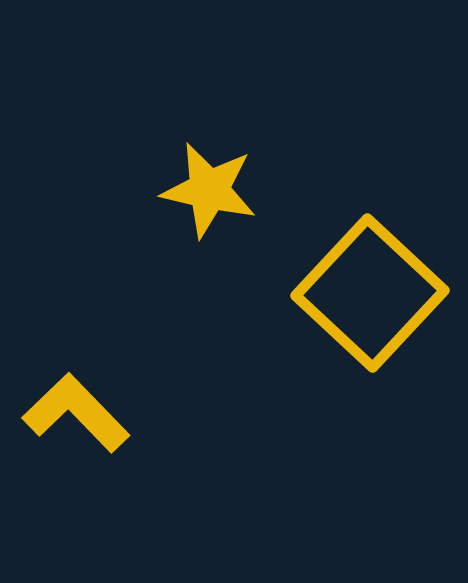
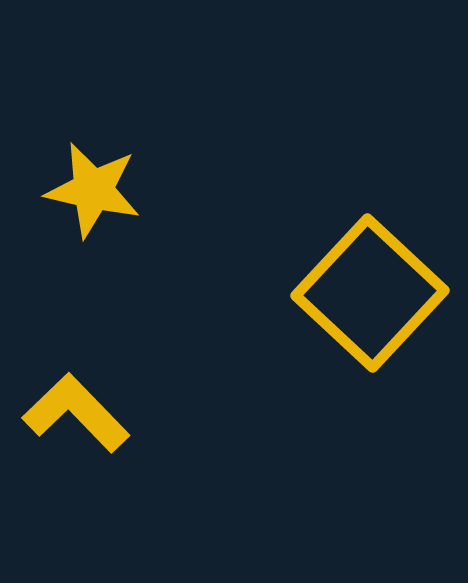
yellow star: moved 116 px left
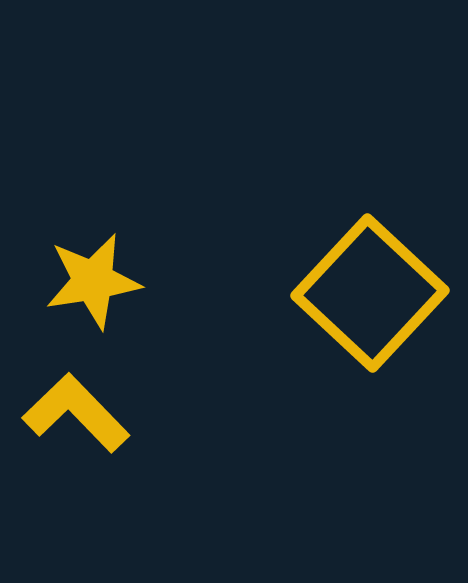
yellow star: moved 91 px down; rotated 22 degrees counterclockwise
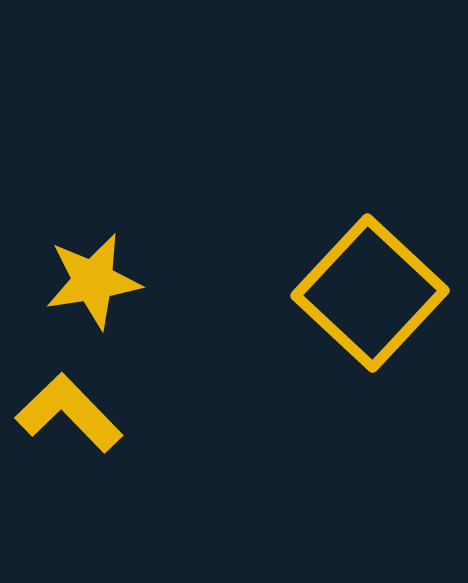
yellow L-shape: moved 7 px left
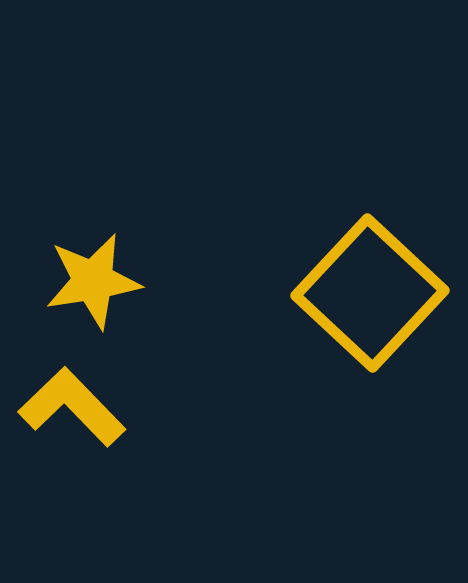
yellow L-shape: moved 3 px right, 6 px up
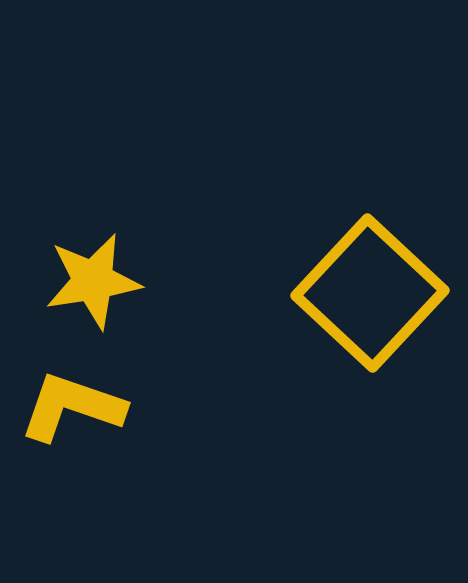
yellow L-shape: rotated 27 degrees counterclockwise
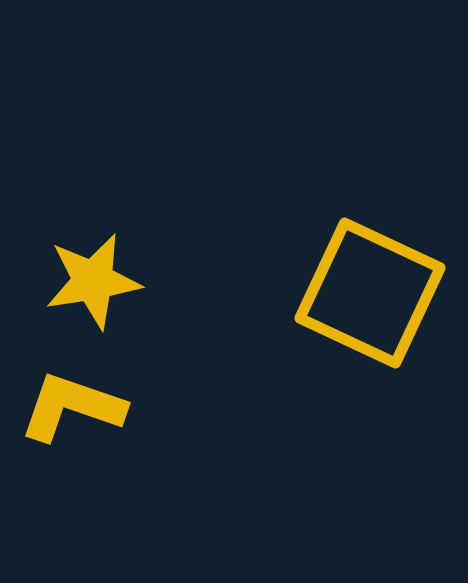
yellow square: rotated 18 degrees counterclockwise
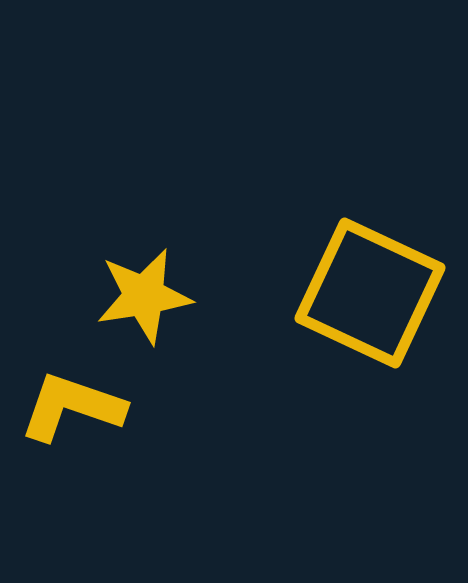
yellow star: moved 51 px right, 15 px down
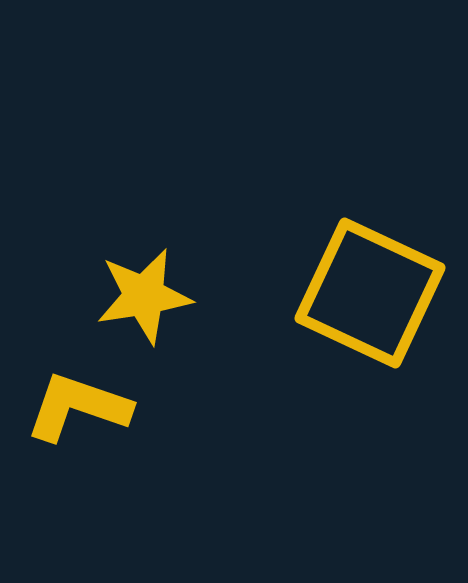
yellow L-shape: moved 6 px right
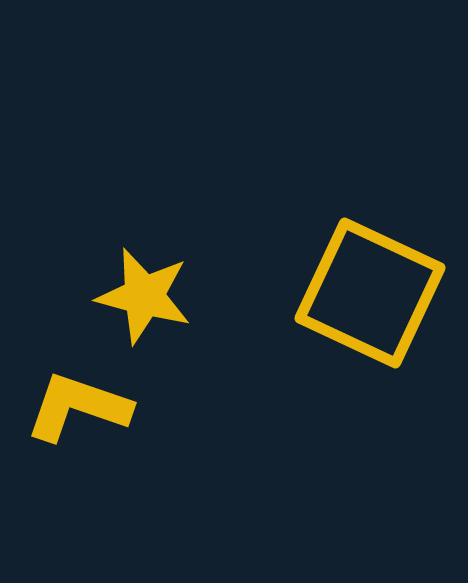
yellow star: rotated 24 degrees clockwise
